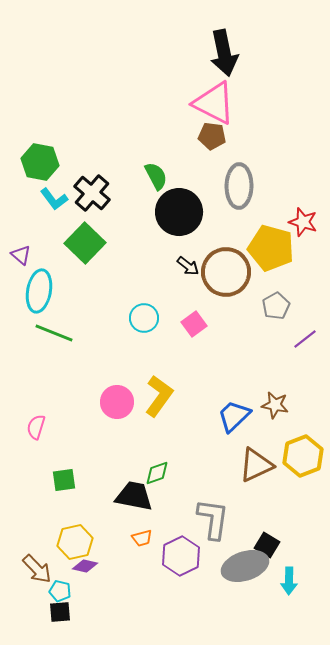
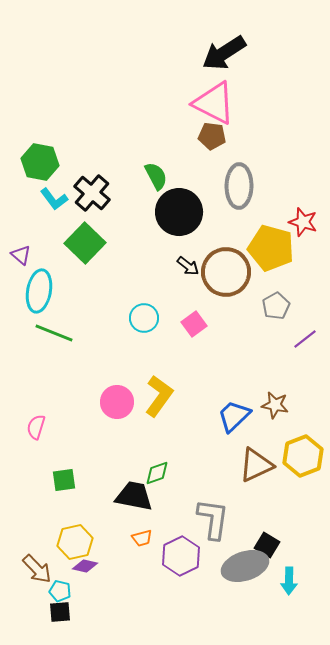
black arrow at (224, 53): rotated 69 degrees clockwise
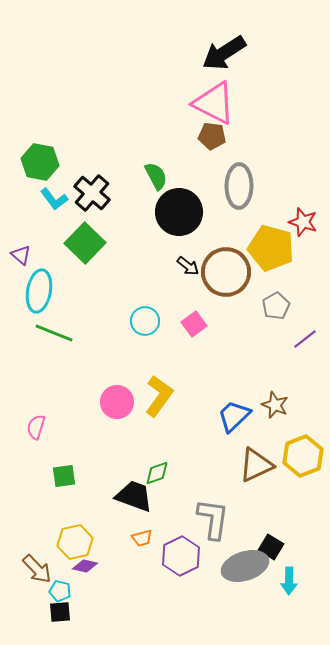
cyan circle at (144, 318): moved 1 px right, 3 px down
brown star at (275, 405): rotated 12 degrees clockwise
green square at (64, 480): moved 4 px up
black trapezoid at (134, 496): rotated 9 degrees clockwise
black square at (267, 545): moved 4 px right, 2 px down
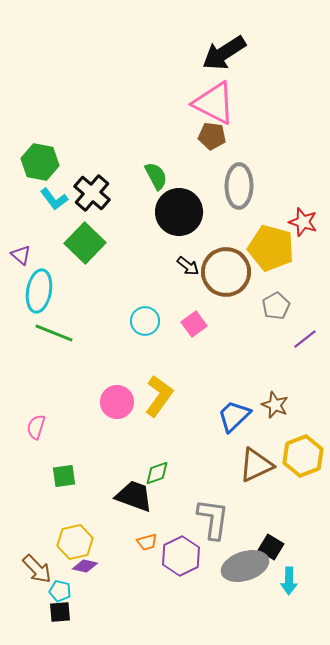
orange trapezoid at (142, 538): moved 5 px right, 4 px down
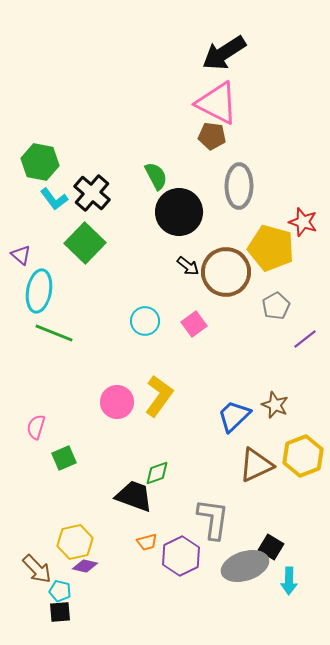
pink triangle at (214, 103): moved 3 px right
green square at (64, 476): moved 18 px up; rotated 15 degrees counterclockwise
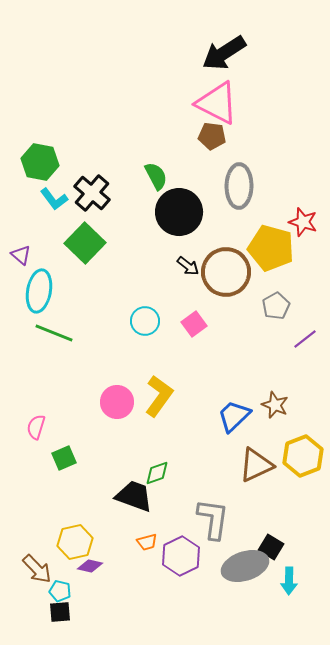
purple diamond at (85, 566): moved 5 px right
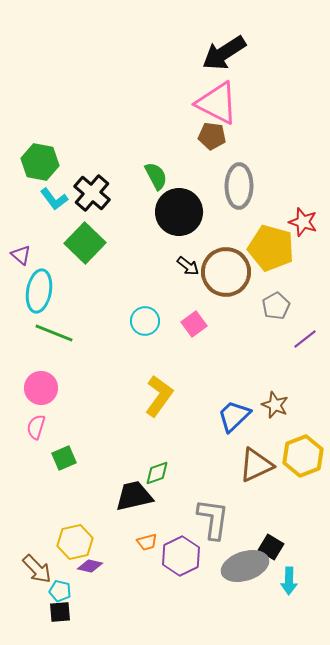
pink circle at (117, 402): moved 76 px left, 14 px up
black trapezoid at (134, 496): rotated 33 degrees counterclockwise
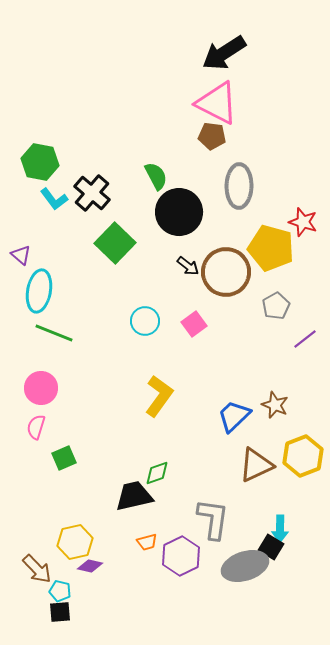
green square at (85, 243): moved 30 px right
cyan arrow at (289, 581): moved 9 px left, 52 px up
